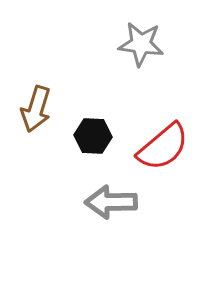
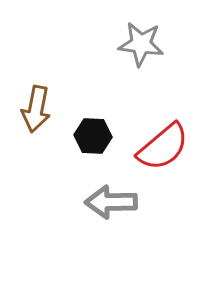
brown arrow: rotated 6 degrees counterclockwise
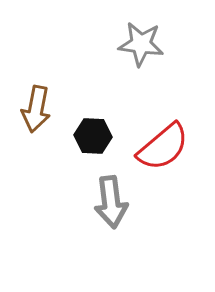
gray arrow: rotated 96 degrees counterclockwise
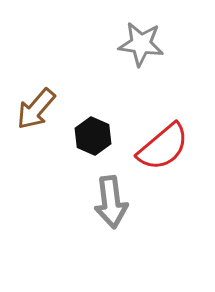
brown arrow: rotated 30 degrees clockwise
black hexagon: rotated 21 degrees clockwise
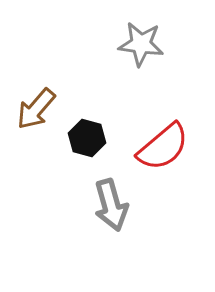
black hexagon: moved 6 px left, 2 px down; rotated 9 degrees counterclockwise
gray arrow: moved 3 px down; rotated 9 degrees counterclockwise
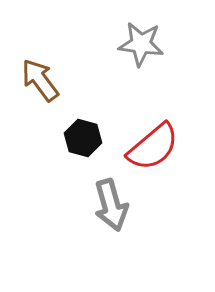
brown arrow: moved 4 px right, 29 px up; rotated 102 degrees clockwise
black hexagon: moved 4 px left
red semicircle: moved 10 px left
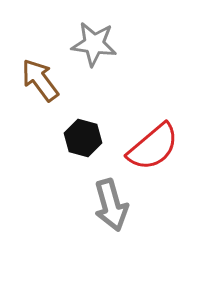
gray star: moved 47 px left
